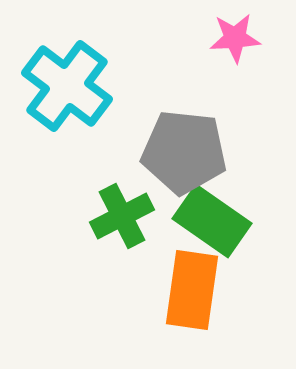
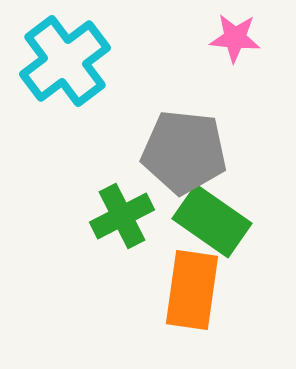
pink star: rotated 9 degrees clockwise
cyan cross: moved 2 px left, 25 px up; rotated 16 degrees clockwise
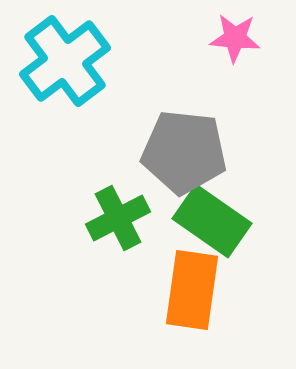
green cross: moved 4 px left, 2 px down
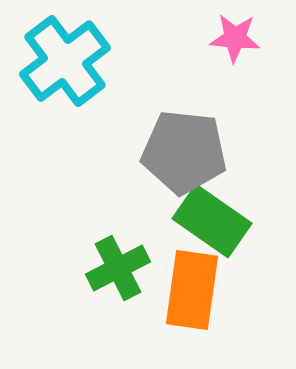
green cross: moved 50 px down
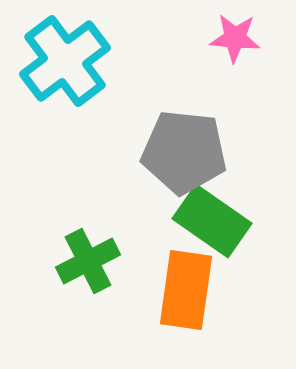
green cross: moved 30 px left, 7 px up
orange rectangle: moved 6 px left
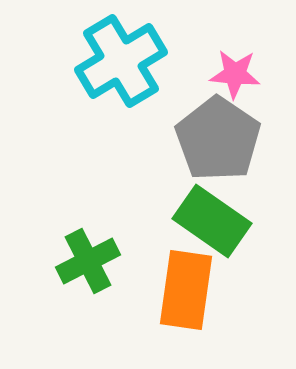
pink star: moved 36 px down
cyan cross: moved 56 px right; rotated 6 degrees clockwise
gray pentagon: moved 34 px right, 13 px up; rotated 28 degrees clockwise
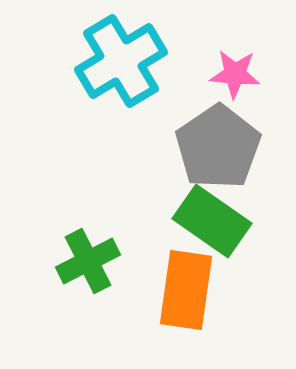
gray pentagon: moved 8 px down; rotated 4 degrees clockwise
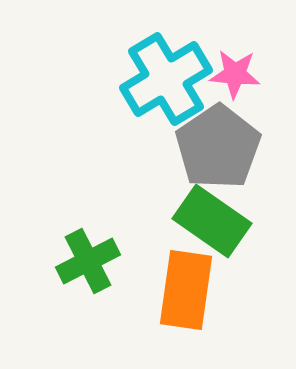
cyan cross: moved 45 px right, 18 px down
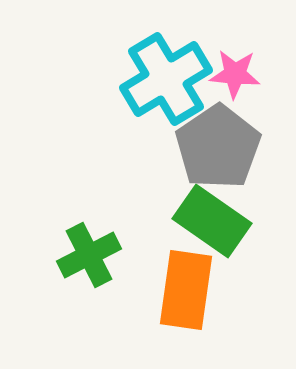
green cross: moved 1 px right, 6 px up
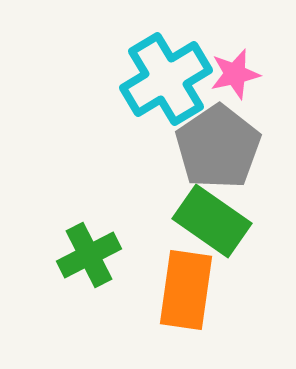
pink star: rotated 18 degrees counterclockwise
